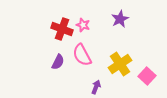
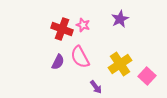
pink semicircle: moved 2 px left, 2 px down
purple arrow: rotated 120 degrees clockwise
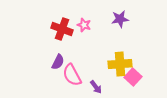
purple star: rotated 18 degrees clockwise
pink star: moved 1 px right
pink semicircle: moved 8 px left, 18 px down
yellow cross: rotated 30 degrees clockwise
pink square: moved 14 px left, 1 px down
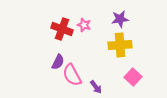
yellow cross: moved 19 px up
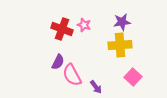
purple star: moved 2 px right, 3 px down
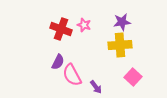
red cross: moved 1 px left
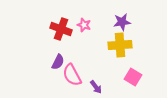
pink square: rotated 12 degrees counterclockwise
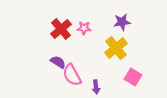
pink star: moved 3 px down; rotated 16 degrees counterclockwise
red cross: rotated 30 degrees clockwise
yellow cross: moved 4 px left, 3 px down; rotated 35 degrees counterclockwise
purple semicircle: rotated 84 degrees counterclockwise
purple arrow: rotated 32 degrees clockwise
